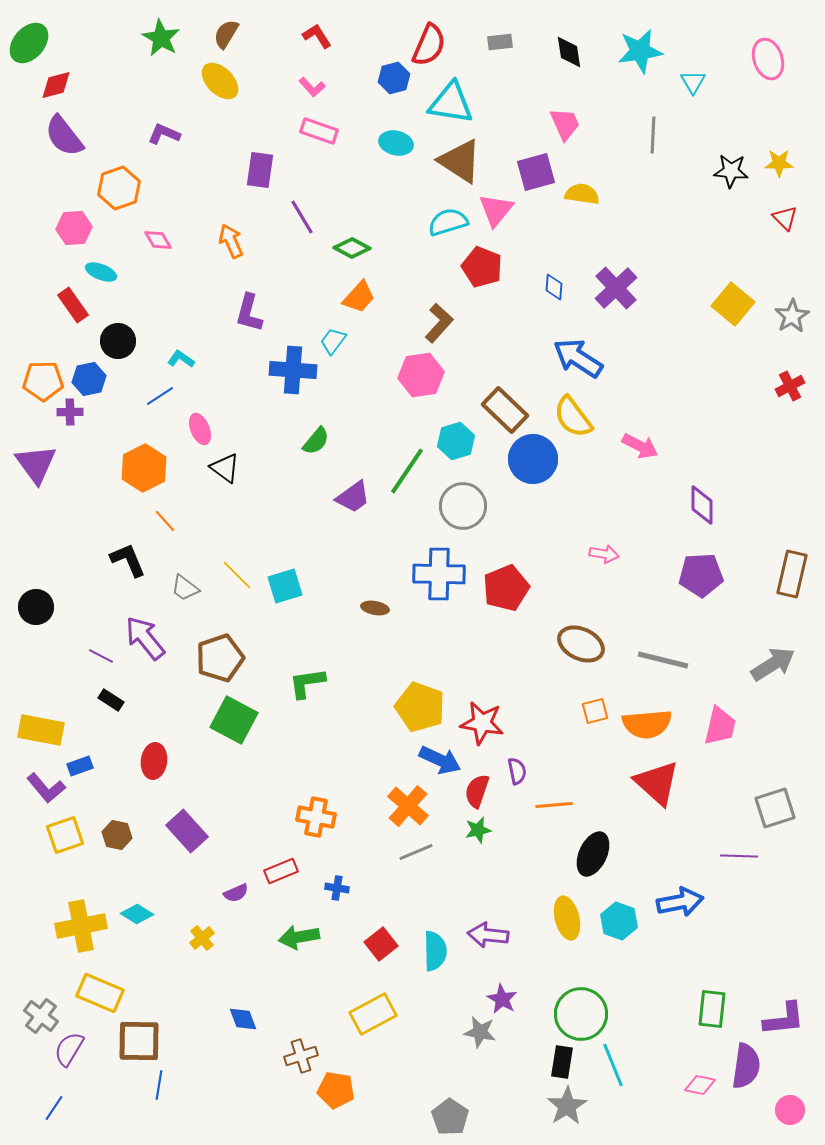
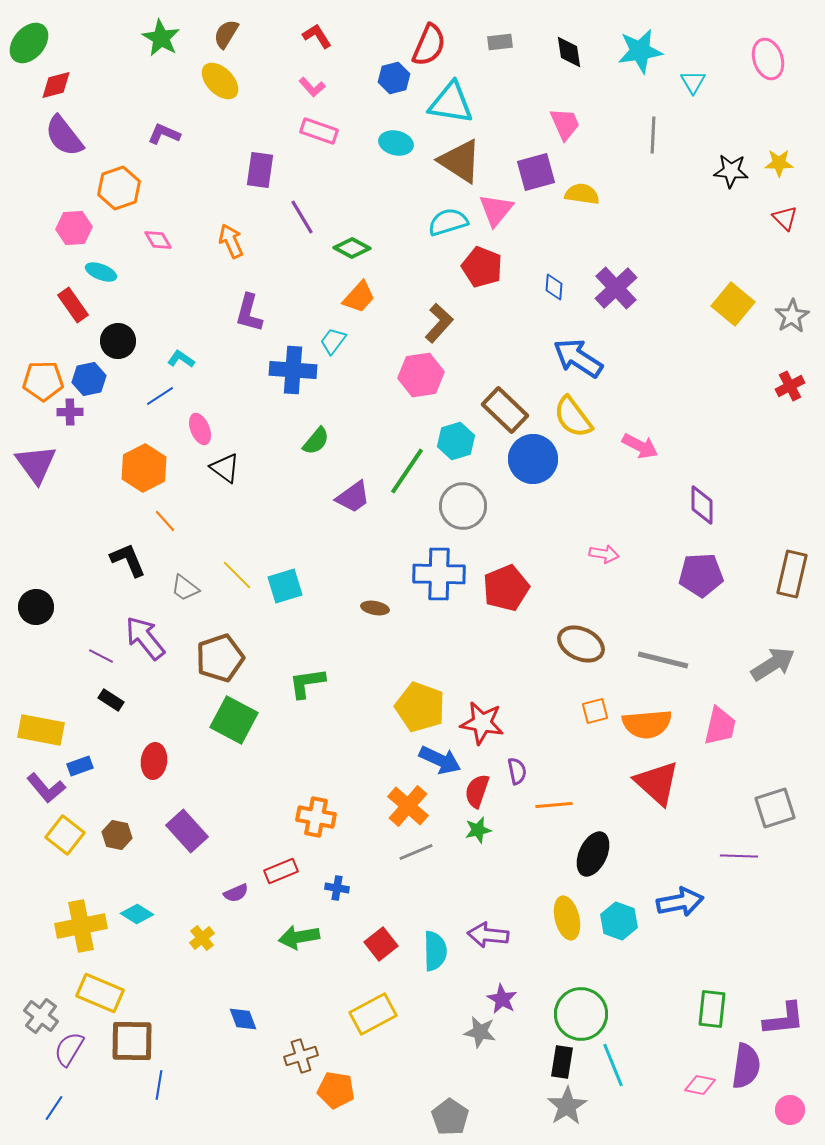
yellow square at (65, 835): rotated 33 degrees counterclockwise
brown square at (139, 1041): moved 7 px left
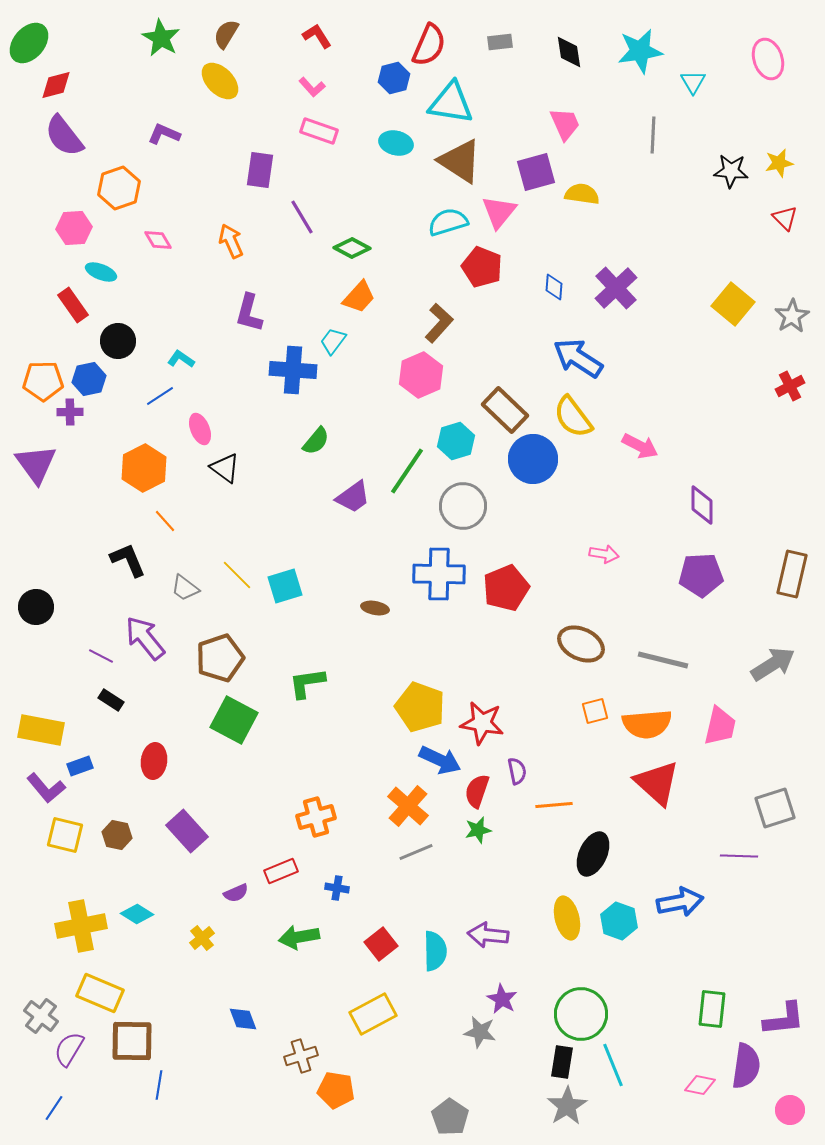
yellow star at (779, 163): rotated 12 degrees counterclockwise
pink triangle at (496, 210): moved 3 px right, 2 px down
pink hexagon at (421, 375): rotated 15 degrees counterclockwise
orange cross at (316, 817): rotated 27 degrees counterclockwise
yellow square at (65, 835): rotated 24 degrees counterclockwise
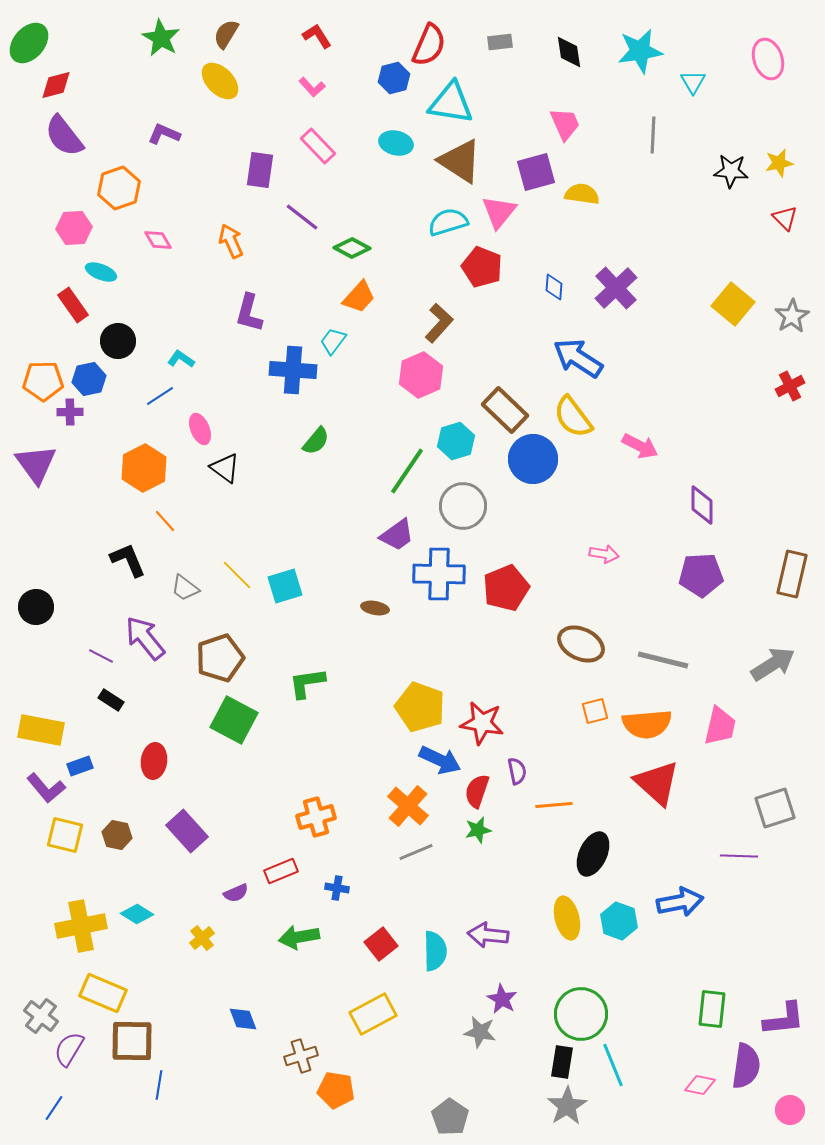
pink rectangle at (319, 131): moved 1 px left, 15 px down; rotated 27 degrees clockwise
purple line at (302, 217): rotated 21 degrees counterclockwise
purple trapezoid at (353, 497): moved 44 px right, 38 px down
yellow rectangle at (100, 993): moved 3 px right
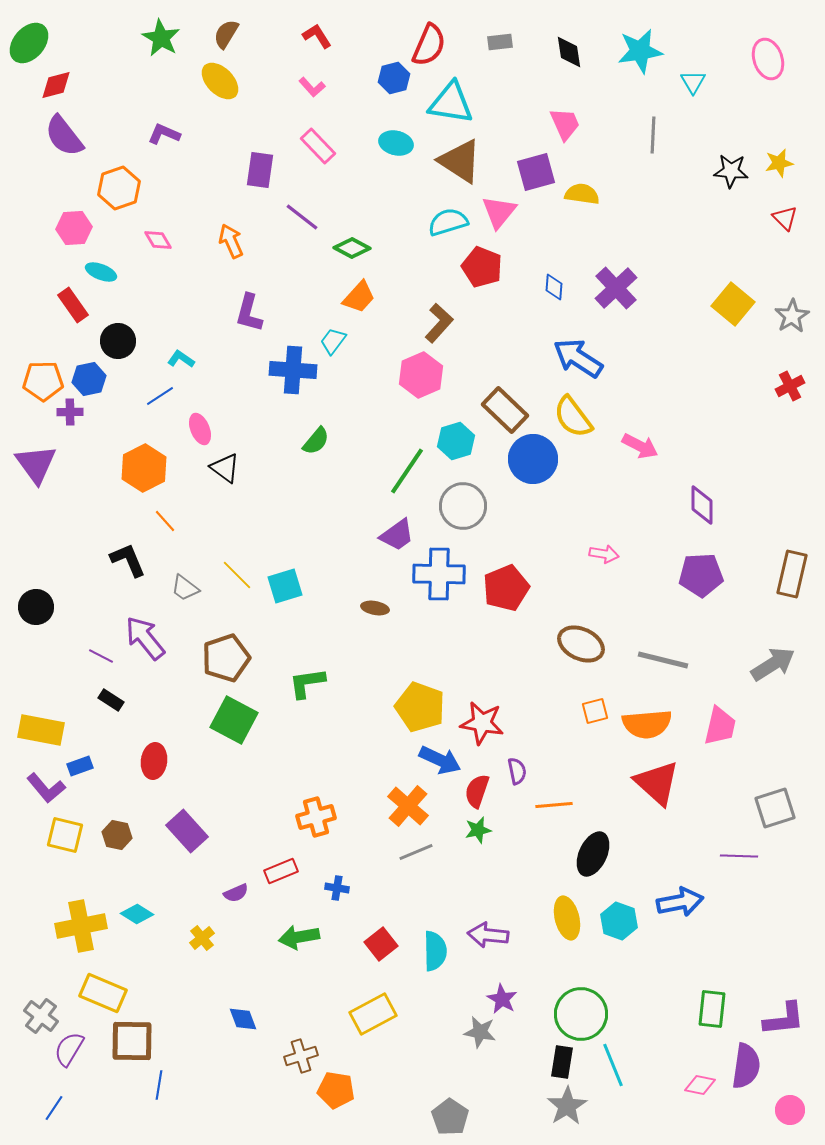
brown pentagon at (220, 658): moved 6 px right
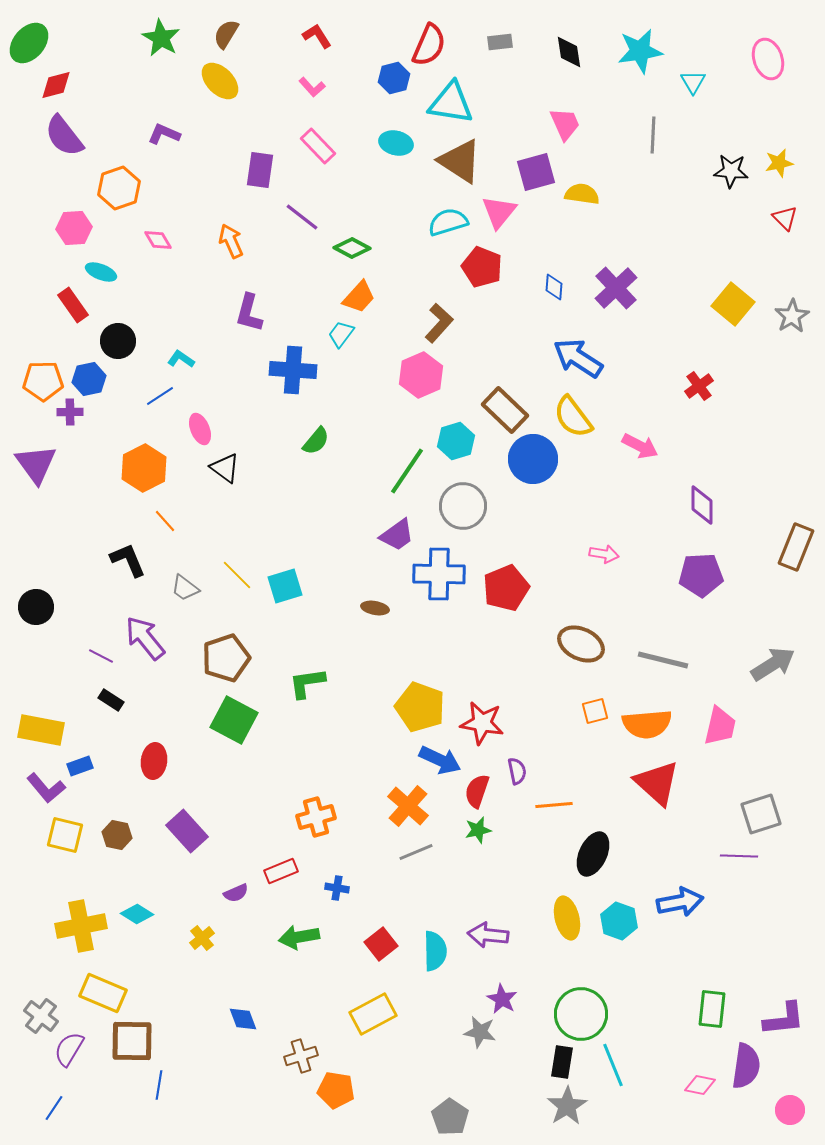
cyan trapezoid at (333, 341): moved 8 px right, 7 px up
red cross at (790, 386): moved 91 px left; rotated 8 degrees counterclockwise
brown rectangle at (792, 574): moved 4 px right, 27 px up; rotated 9 degrees clockwise
gray square at (775, 808): moved 14 px left, 6 px down
